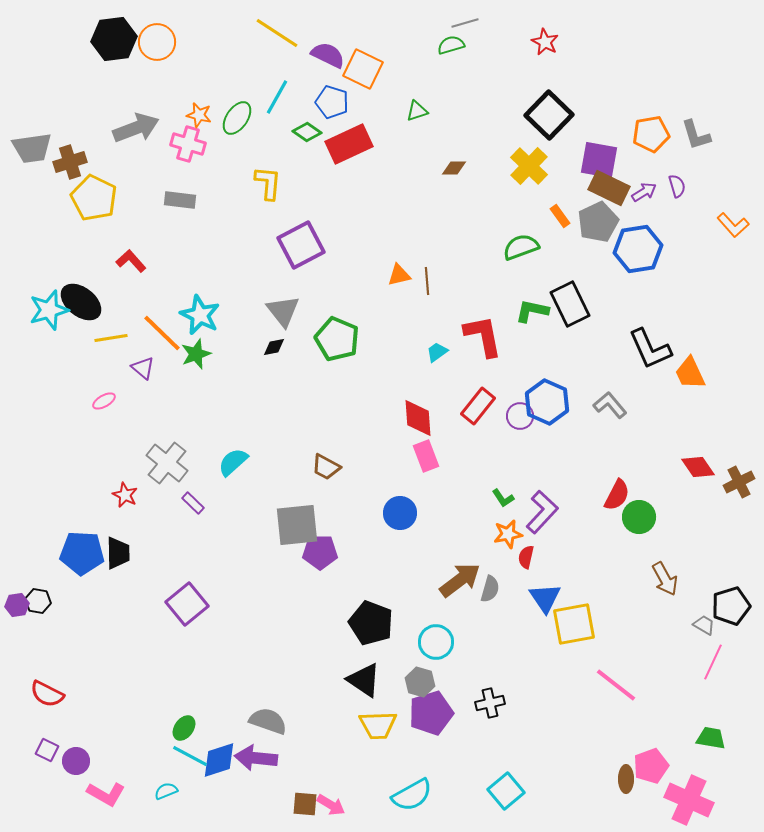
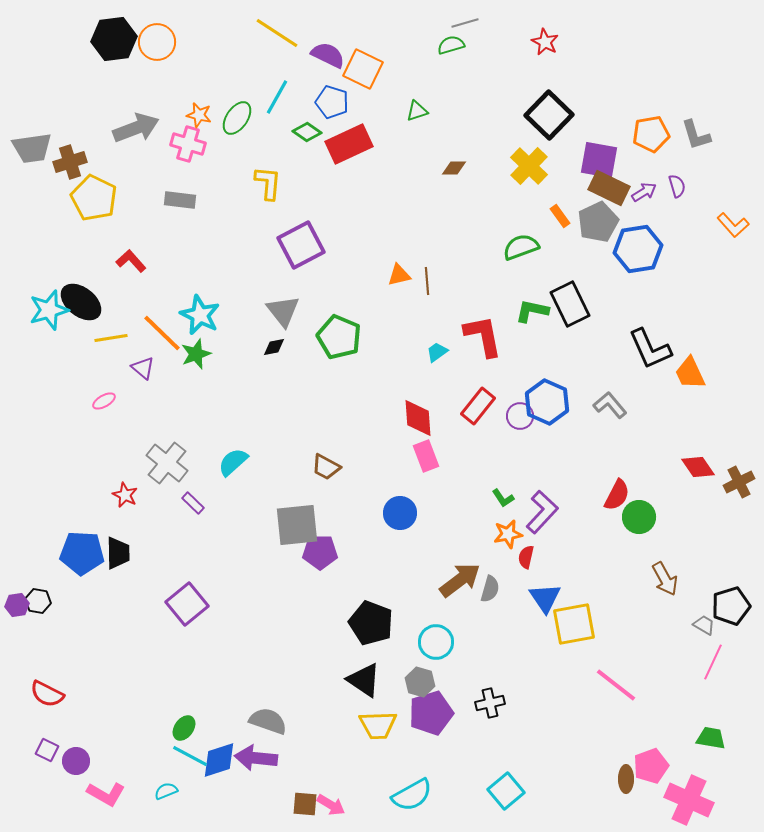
green pentagon at (337, 339): moved 2 px right, 2 px up
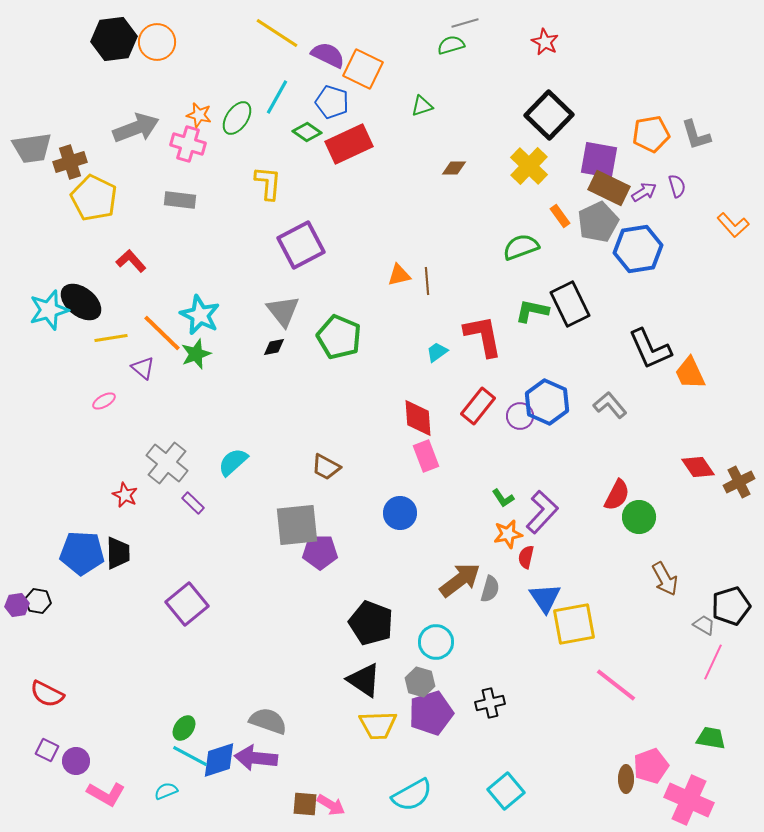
green triangle at (417, 111): moved 5 px right, 5 px up
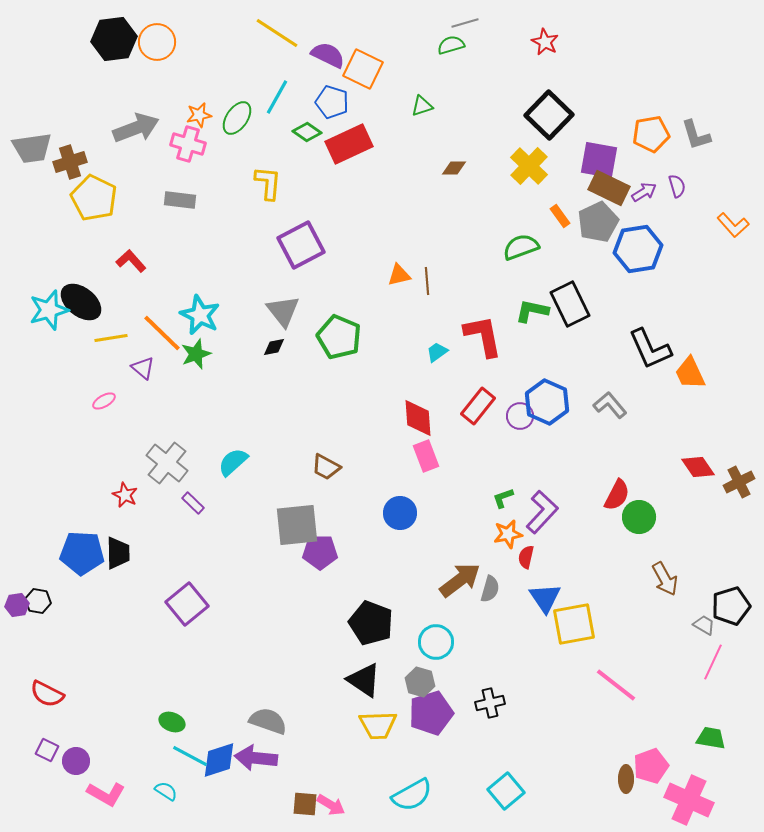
orange star at (199, 115): rotated 25 degrees counterclockwise
green L-shape at (503, 498): rotated 105 degrees clockwise
green ellipse at (184, 728): moved 12 px left, 6 px up; rotated 75 degrees clockwise
cyan semicircle at (166, 791): rotated 55 degrees clockwise
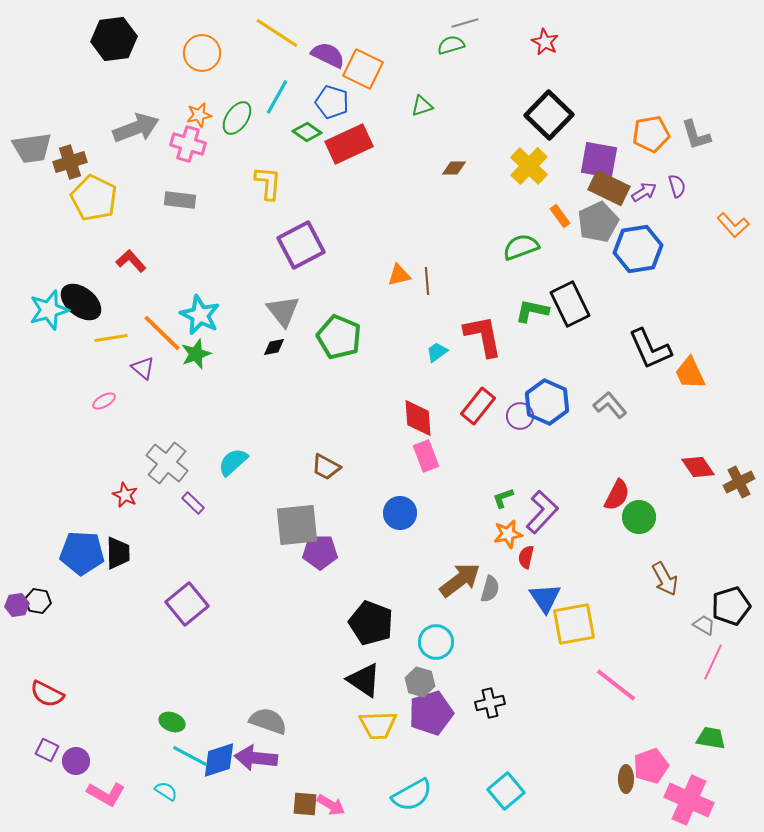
orange circle at (157, 42): moved 45 px right, 11 px down
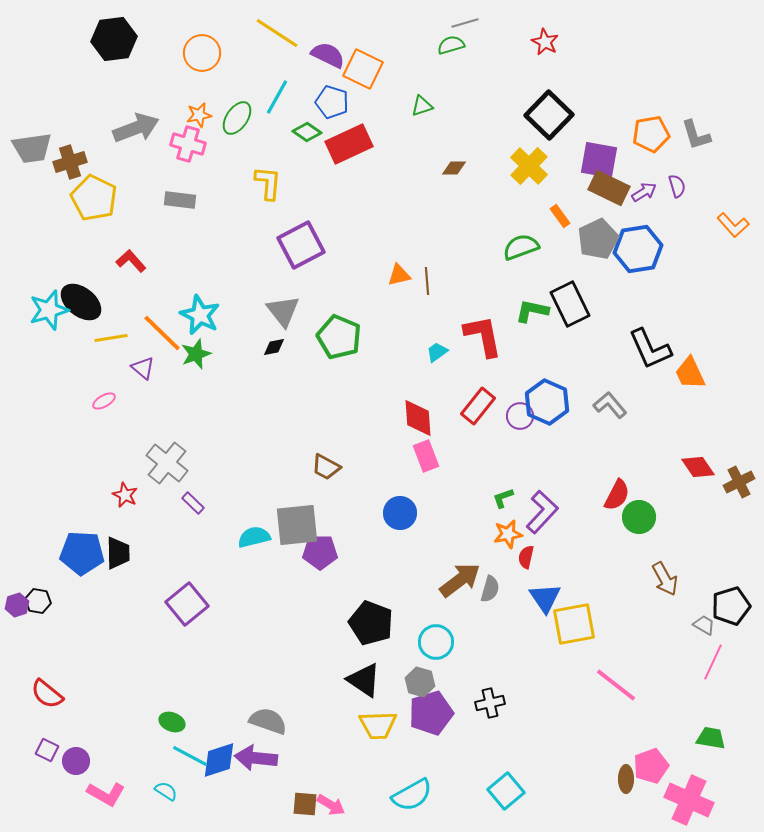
gray pentagon at (598, 222): moved 17 px down
cyan semicircle at (233, 462): moved 21 px right, 75 px down; rotated 28 degrees clockwise
purple hexagon at (17, 605): rotated 10 degrees counterclockwise
red semicircle at (47, 694): rotated 12 degrees clockwise
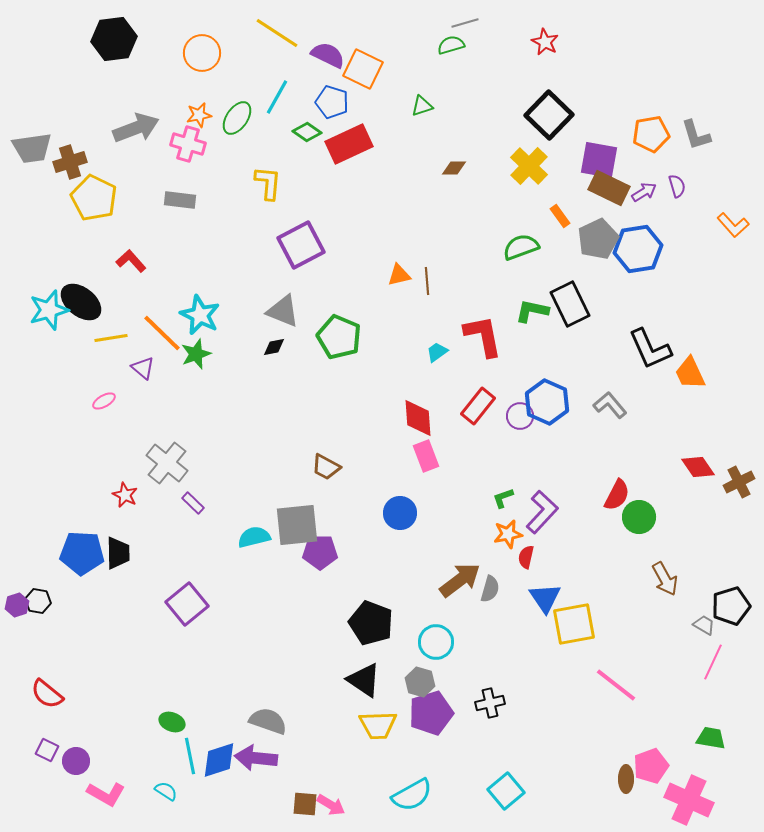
gray triangle at (283, 311): rotated 30 degrees counterclockwise
cyan line at (190, 756): rotated 51 degrees clockwise
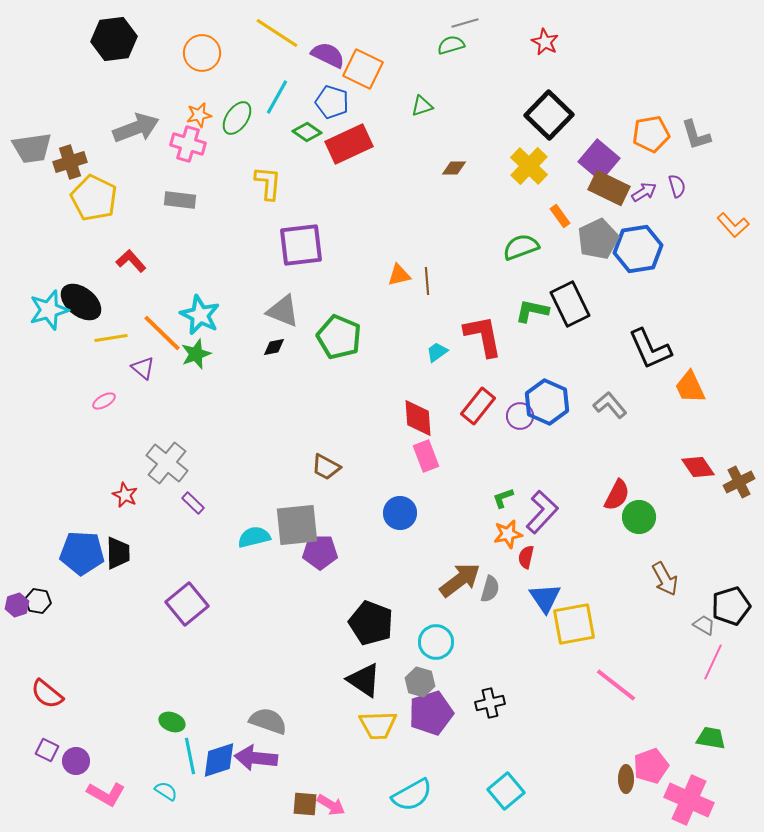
purple square at (599, 160): rotated 30 degrees clockwise
purple square at (301, 245): rotated 21 degrees clockwise
orange trapezoid at (690, 373): moved 14 px down
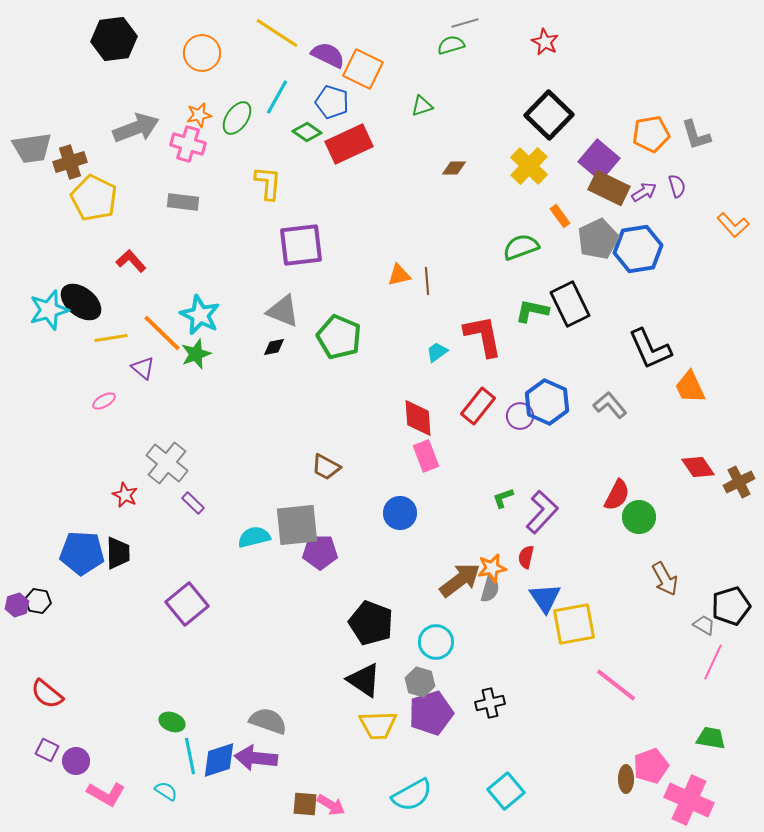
gray rectangle at (180, 200): moved 3 px right, 2 px down
orange star at (508, 534): moved 16 px left, 34 px down
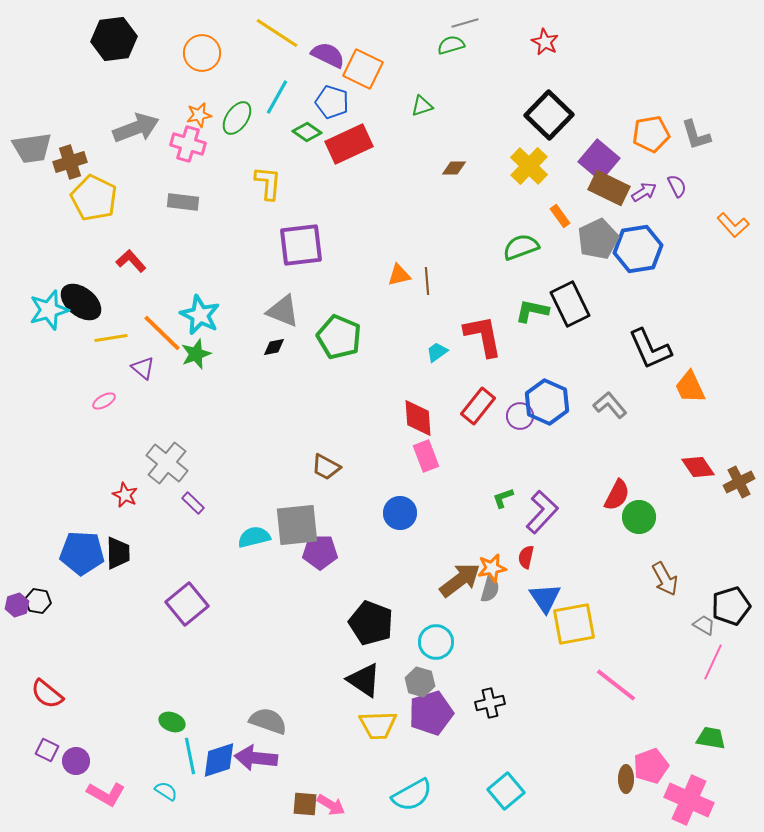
purple semicircle at (677, 186): rotated 10 degrees counterclockwise
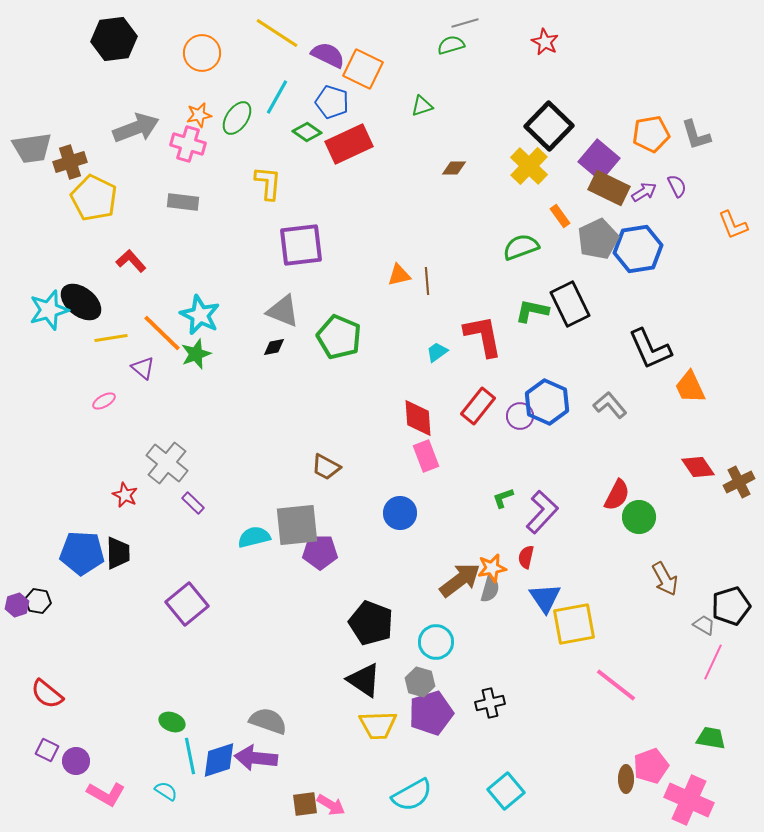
black square at (549, 115): moved 11 px down
orange L-shape at (733, 225): rotated 20 degrees clockwise
brown square at (305, 804): rotated 12 degrees counterclockwise
